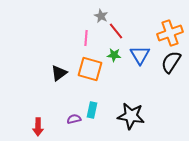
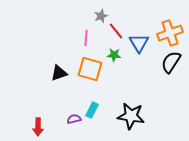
gray star: rotated 24 degrees clockwise
blue triangle: moved 1 px left, 12 px up
black triangle: rotated 18 degrees clockwise
cyan rectangle: rotated 14 degrees clockwise
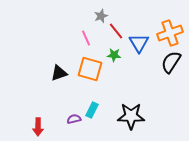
pink line: rotated 28 degrees counterclockwise
black star: rotated 8 degrees counterclockwise
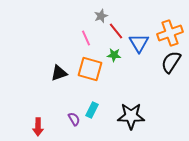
purple semicircle: rotated 72 degrees clockwise
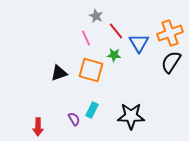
gray star: moved 5 px left; rotated 24 degrees counterclockwise
orange square: moved 1 px right, 1 px down
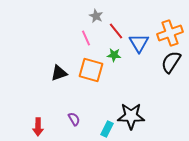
cyan rectangle: moved 15 px right, 19 px down
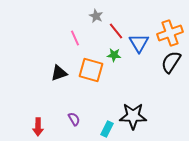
pink line: moved 11 px left
black star: moved 2 px right
